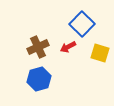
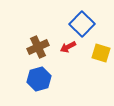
yellow square: moved 1 px right
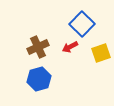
red arrow: moved 2 px right
yellow square: rotated 36 degrees counterclockwise
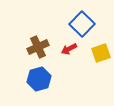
red arrow: moved 1 px left, 2 px down
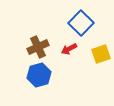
blue square: moved 1 px left, 1 px up
yellow square: moved 1 px down
blue hexagon: moved 4 px up
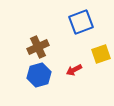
blue square: moved 1 px up; rotated 25 degrees clockwise
red arrow: moved 5 px right, 21 px down
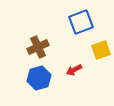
yellow square: moved 4 px up
blue hexagon: moved 3 px down
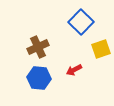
blue square: rotated 25 degrees counterclockwise
yellow square: moved 1 px up
blue hexagon: rotated 20 degrees clockwise
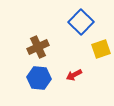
red arrow: moved 5 px down
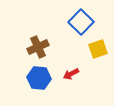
yellow square: moved 3 px left
red arrow: moved 3 px left, 1 px up
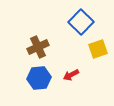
red arrow: moved 1 px down
blue hexagon: rotated 10 degrees counterclockwise
